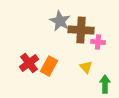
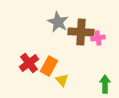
gray star: moved 2 px left, 1 px down
brown cross: moved 2 px down
pink cross: moved 4 px up; rotated 16 degrees counterclockwise
yellow triangle: moved 24 px left, 13 px down
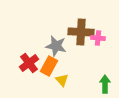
gray star: moved 2 px left, 24 px down; rotated 15 degrees counterclockwise
pink cross: rotated 16 degrees clockwise
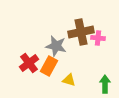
brown cross: rotated 15 degrees counterclockwise
yellow triangle: moved 7 px right; rotated 32 degrees counterclockwise
